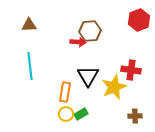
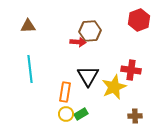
brown triangle: moved 1 px left, 1 px down
cyan line: moved 3 px down
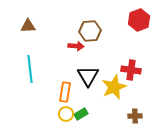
red arrow: moved 2 px left, 4 px down
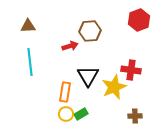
red arrow: moved 6 px left; rotated 21 degrees counterclockwise
cyan line: moved 7 px up
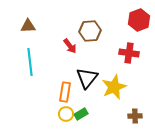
red arrow: rotated 70 degrees clockwise
red cross: moved 2 px left, 17 px up
black triangle: moved 1 px left, 2 px down; rotated 10 degrees clockwise
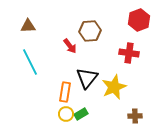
cyan line: rotated 20 degrees counterclockwise
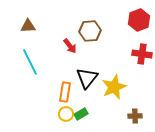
red cross: moved 13 px right, 1 px down
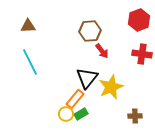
red arrow: moved 32 px right, 5 px down
yellow star: moved 3 px left
orange rectangle: moved 10 px right, 7 px down; rotated 30 degrees clockwise
